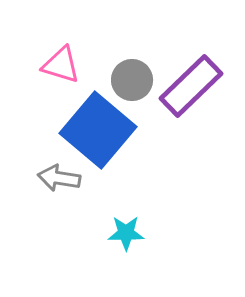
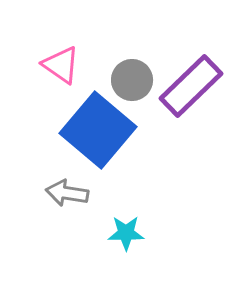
pink triangle: rotated 18 degrees clockwise
gray arrow: moved 8 px right, 15 px down
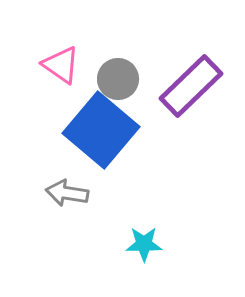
gray circle: moved 14 px left, 1 px up
blue square: moved 3 px right
cyan star: moved 18 px right, 11 px down
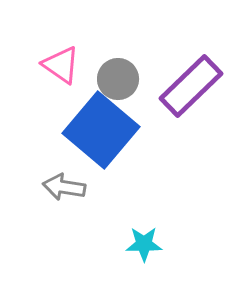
gray arrow: moved 3 px left, 6 px up
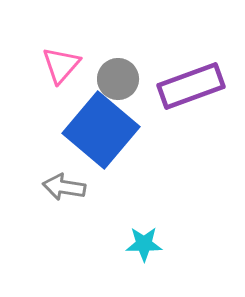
pink triangle: rotated 36 degrees clockwise
purple rectangle: rotated 24 degrees clockwise
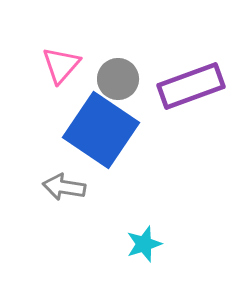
blue square: rotated 6 degrees counterclockwise
cyan star: rotated 18 degrees counterclockwise
